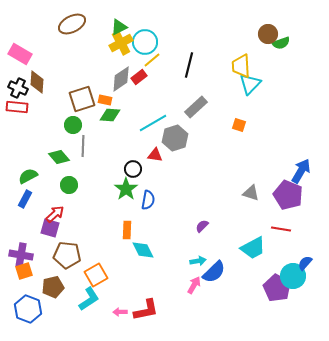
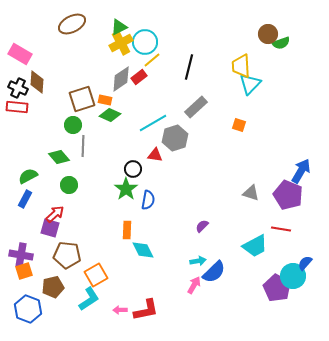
black line at (189, 65): moved 2 px down
green diamond at (110, 115): rotated 20 degrees clockwise
cyan trapezoid at (253, 248): moved 2 px right, 2 px up
pink arrow at (120, 312): moved 2 px up
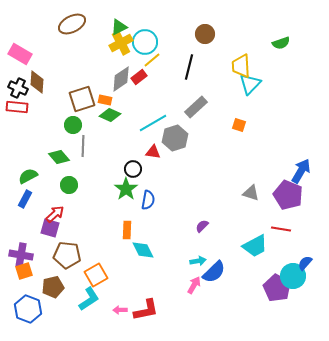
brown circle at (268, 34): moved 63 px left
red triangle at (155, 155): moved 2 px left, 3 px up
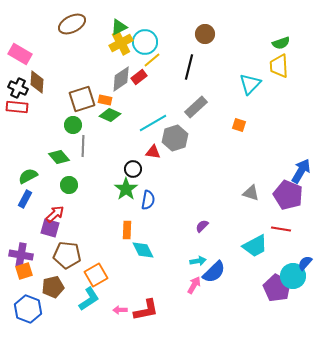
yellow trapezoid at (241, 66): moved 38 px right
